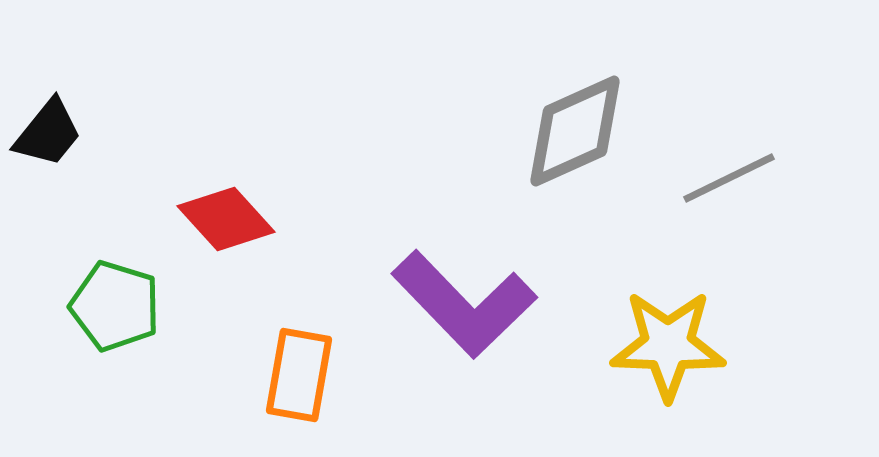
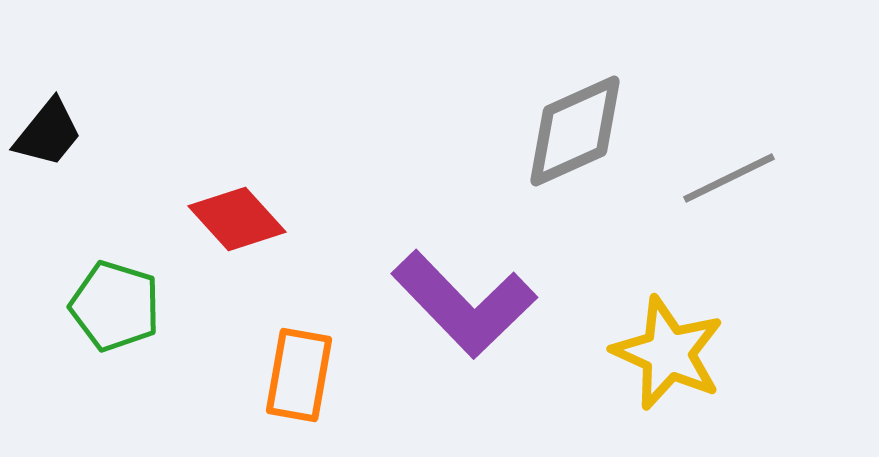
red diamond: moved 11 px right
yellow star: moved 8 px down; rotated 22 degrees clockwise
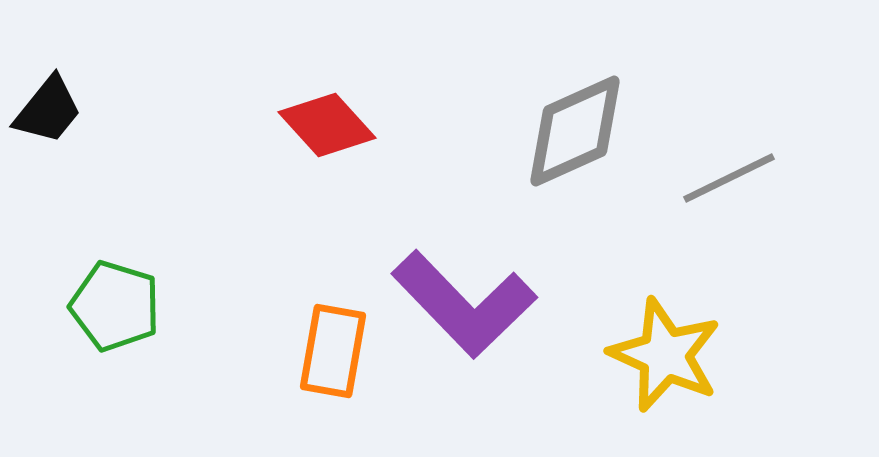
black trapezoid: moved 23 px up
red diamond: moved 90 px right, 94 px up
yellow star: moved 3 px left, 2 px down
orange rectangle: moved 34 px right, 24 px up
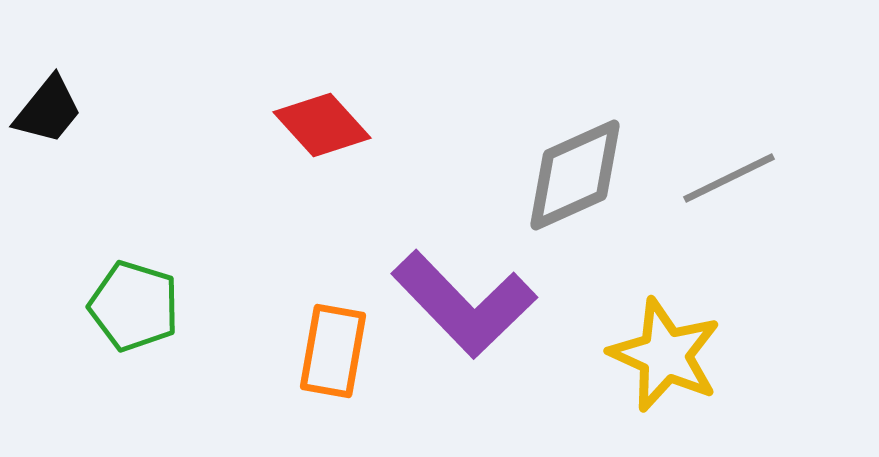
red diamond: moved 5 px left
gray diamond: moved 44 px down
green pentagon: moved 19 px right
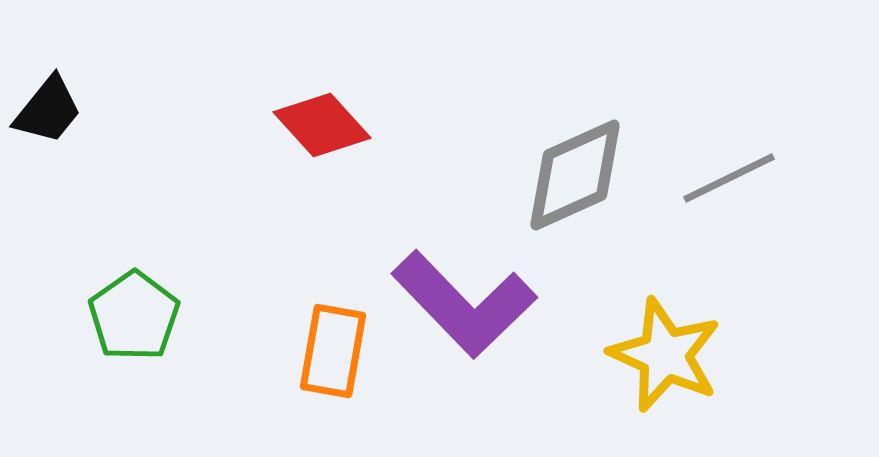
green pentagon: moved 10 px down; rotated 20 degrees clockwise
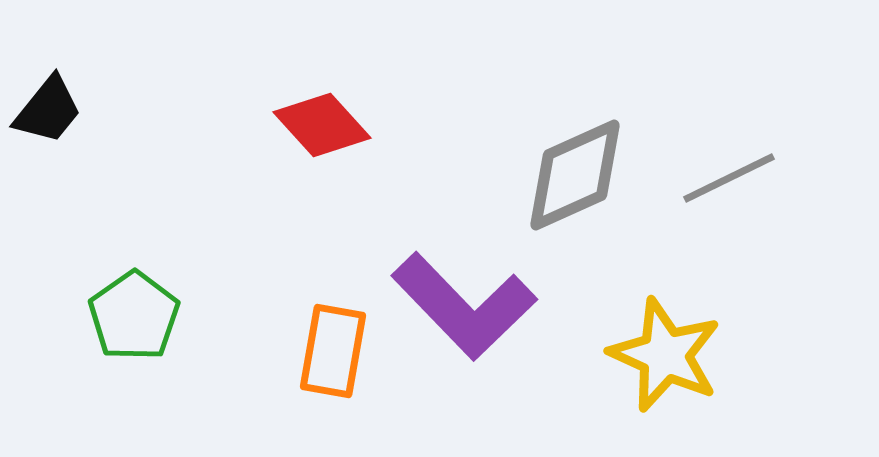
purple L-shape: moved 2 px down
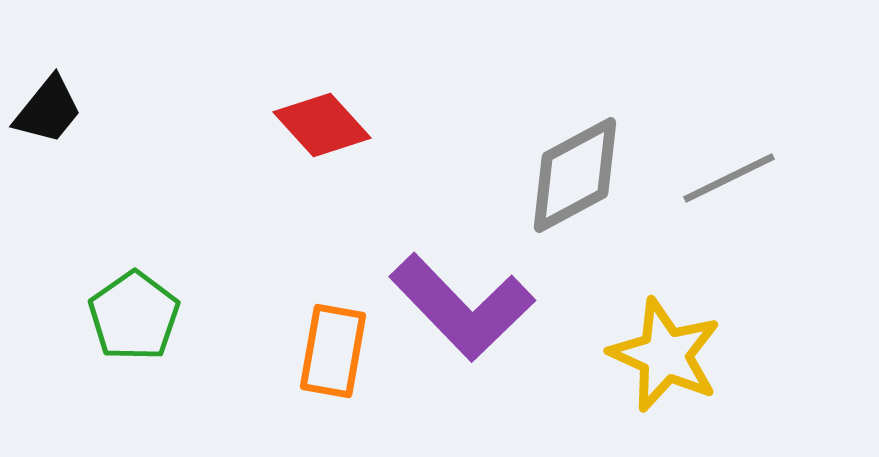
gray diamond: rotated 4 degrees counterclockwise
purple L-shape: moved 2 px left, 1 px down
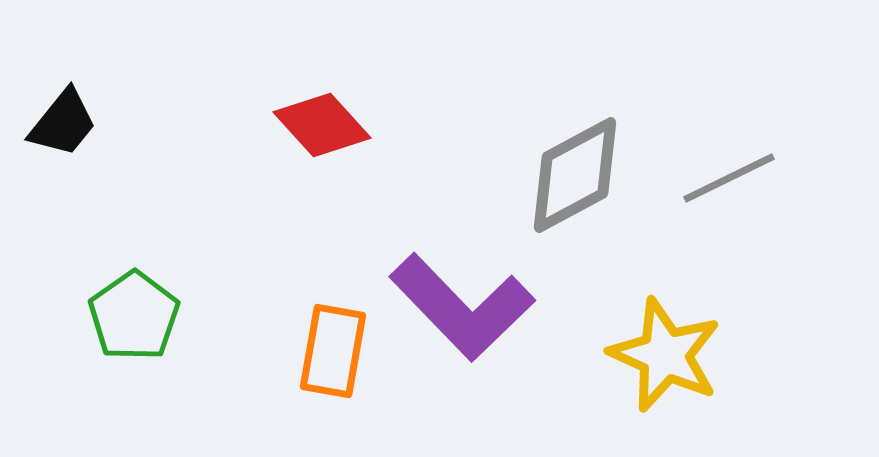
black trapezoid: moved 15 px right, 13 px down
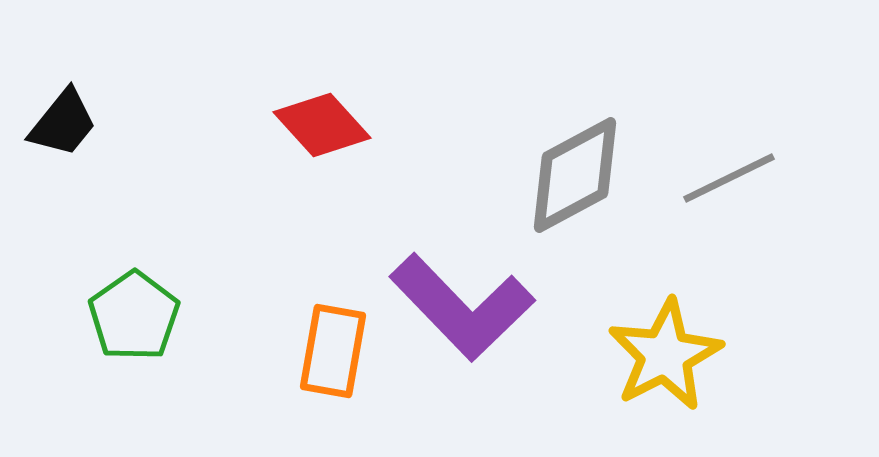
yellow star: rotated 21 degrees clockwise
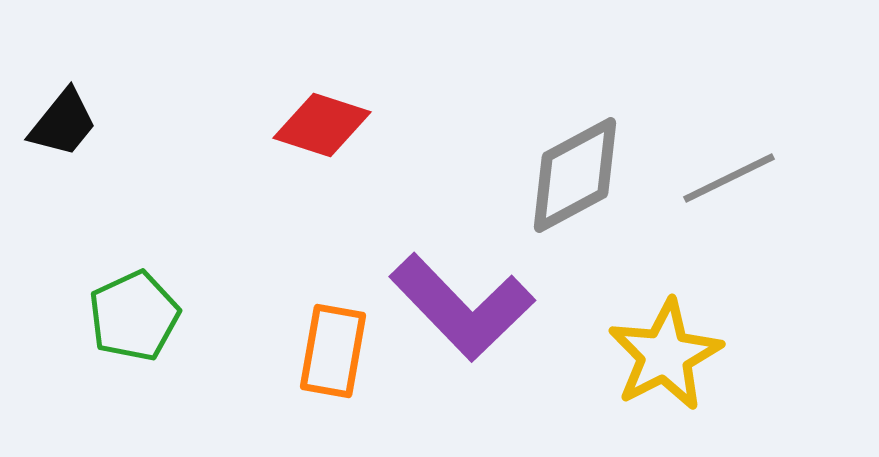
red diamond: rotated 30 degrees counterclockwise
green pentagon: rotated 10 degrees clockwise
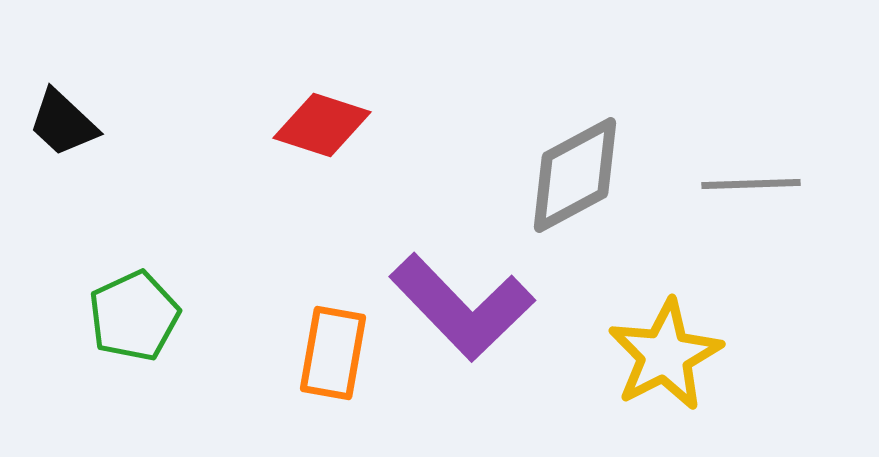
black trapezoid: rotated 94 degrees clockwise
gray line: moved 22 px right, 6 px down; rotated 24 degrees clockwise
orange rectangle: moved 2 px down
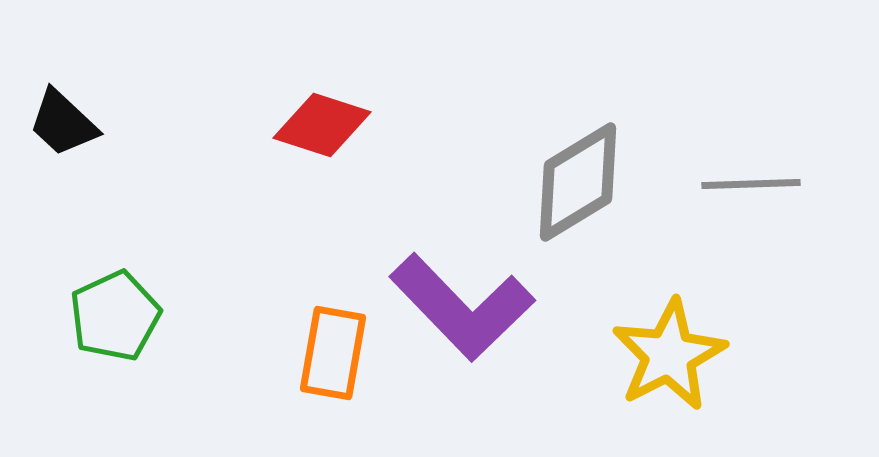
gray diamond: moved 3 px right, 7 px down; rotated 3 degrees counterclockwise
green pentagon: moved 19 px left
yellow star: moved 4 px right
